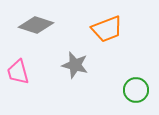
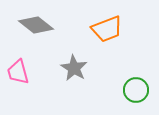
gray diamond: rotated 20 degrees clockwise
gray star: moved 1 px left, 3 px down; rotated 16 degrees clockwise
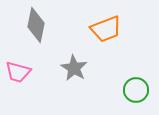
gray diamond: rotated 64 degrees clockwise
orange trapezoid: moved 1 px left
pink trapezoid: rotated 60 degrees counterclockwise
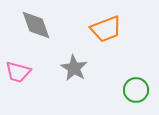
gray diamond: rotated 32 degrees counterclockwise
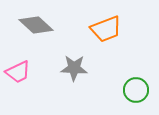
gray diamond: rotated 28 degrees counterclockwise
gray star: rotated 28 degrees counterclockwise
pink trapezoid: rotated 40 degrees counterclockwise
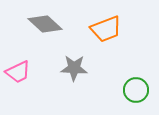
gray diamond: moved 9 px right, 1 px up
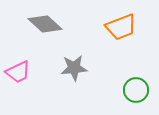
orange trapezoid: moved 15 px right, 2 px up
gray star: rotated 8 degrees counterclockwise
